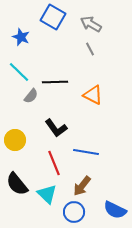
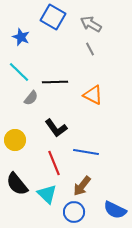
gray semicircle: moved 2 px down
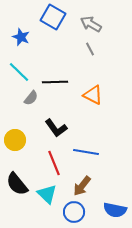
blue semicircle: rotated 15 degrees counterclockwise
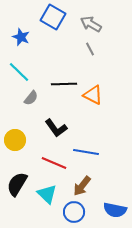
black line: moved 9 px right, 2 px down
red line: rotated 45 degrees counterclockwise
black semicircle: rotated 70 degrees clockwise
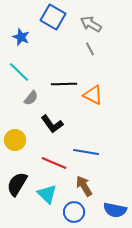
black L-shape: moved 4 px left, 4 px up
brown arrow: moved 2 px right; rotated 110 degrees clockwise
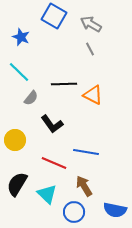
blue square: moved 1 px right, 1 px up
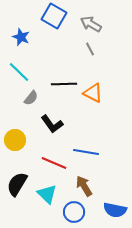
orange triangle: moved 2 px up
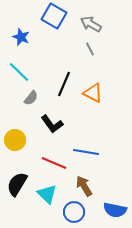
black line: rotated 65 degrees counterclockwise
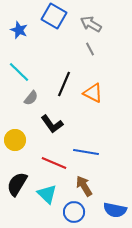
blue star: moved 2 px left, 7 px up
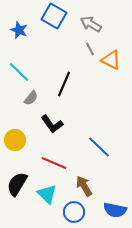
orange triangle: moved 18 px right, 33 px up
blue line: moved 13 px right, 5 px up; rotated 35 degrees clockwise
